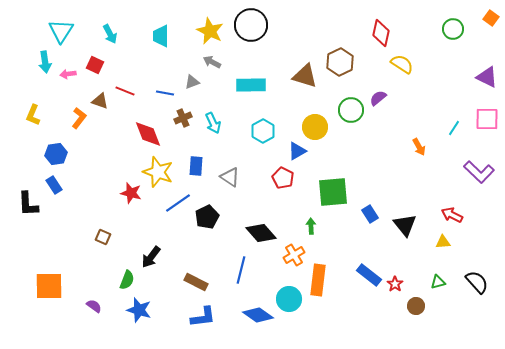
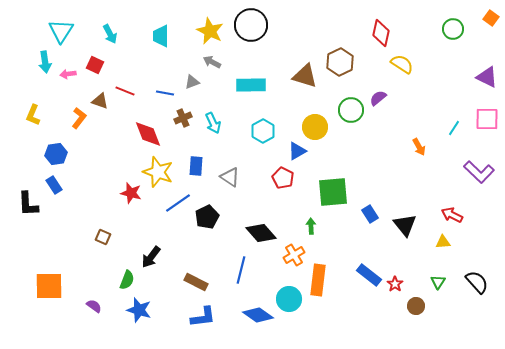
green triangle at (438, 282): rotated 42 degrees counterclockwise
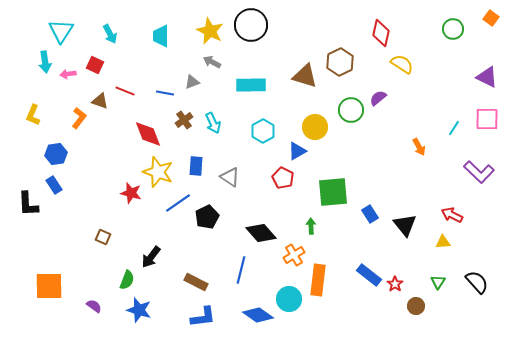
brown cross at (183, 118): moved 1 px right, 2 px down; rotated 12 degrees counterclockwise
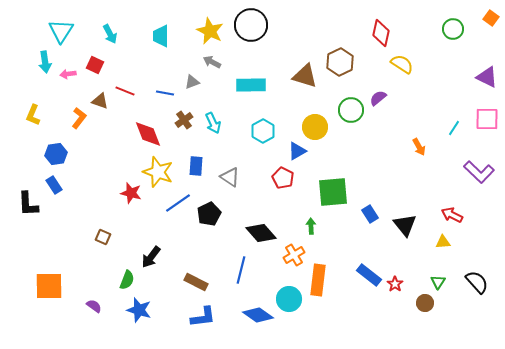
black pentagon at (207, 217): moved 2 px right, 3 px up
brown circle at (416, 306): moved 9 px right, 3 px up
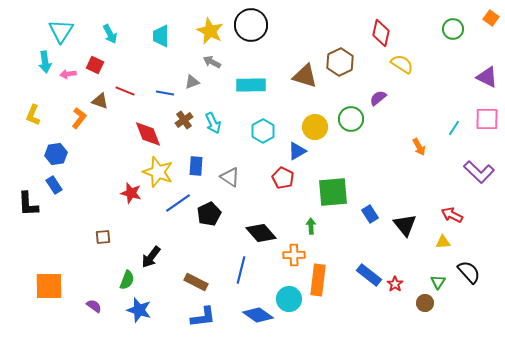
green circle at (351, 110): moved 9 px down
brown square at (103, 237): rotated 28 degrees counterclockwise
orange cross at (294, 255): rotated 30 degrees clockwise
black semicircle at (477, 282): moved 8 px left, 10 px up
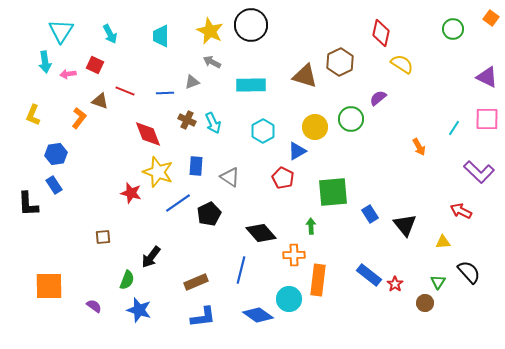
blue line at (165, 93): rotated 12 degrees counterclockwise
brown cross at (184, 120): moved 3 px right; rotated 30 degrees counterclockwise
red arrow at (452, 215): moved 9 px right, 4 px up
brown rectangle at (196, 282): rotated 50 degrees counterclockwise
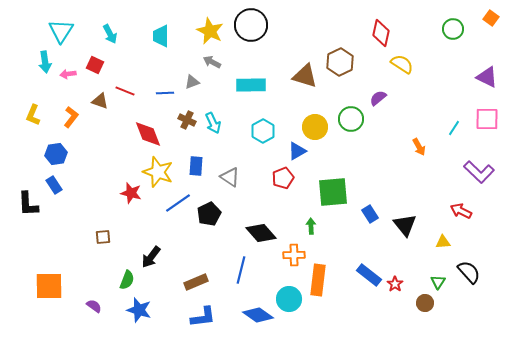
orange L-shape at (79, 118): moved 8 px left, 1 px up
red pentagon at (283, 178): rotated 25 degrees clockwise
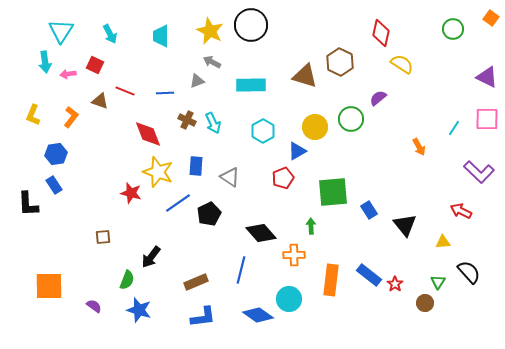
brown hexagon at (340, 62): rotated 8 degrees counterclockwise
gray triangle at (192, 82): moved 5 px right, 1 px up
blue rectangle at (370, 214): moved 1 px left, 4 px up
orange rectangle at (318, 280): moved 13 px right
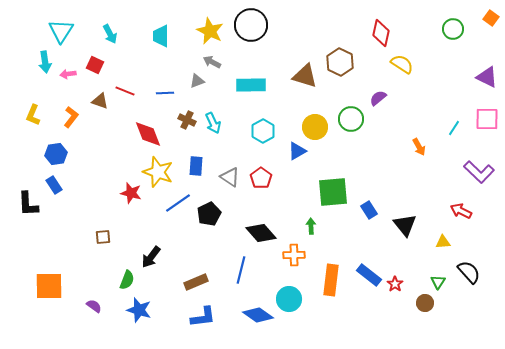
red pentagon at (283, 178): moved 22 px left; rotated 15 degrees counterclockwise
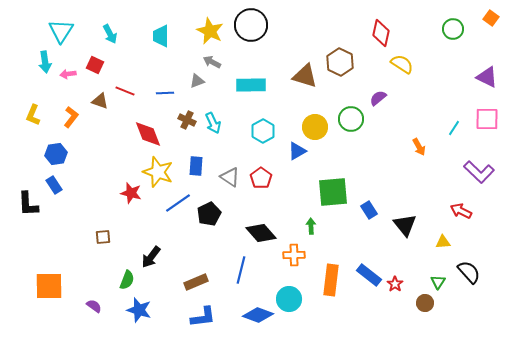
blue diamond at (258, 315): rotated 16 degrees counterclockwise
